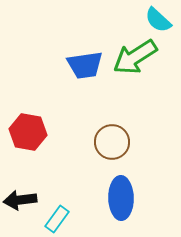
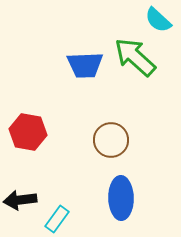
green arrow: rotated 75 degrees clockwise
blue trapezoid: rotated 6 degrees clockwise
brown circle: moved 1 px left, 2 px up
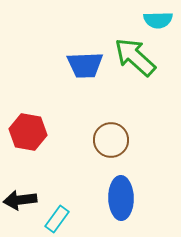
cyan semicircle: rotated 44 degrees counterclockwise
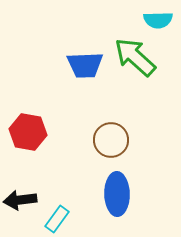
blue ellipse: moved 4 px left, 4 px up
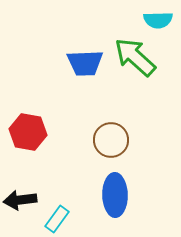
blue trapezoid: moved 2 px up
blue ellipse: moved 2 px left, 1 px down
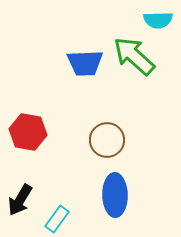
green arrow: moved 1 px left, 1 px up
brown circle: moved 4 px left
black arrow: rotated 52 degrees counterclockwise
